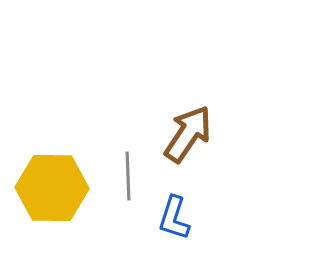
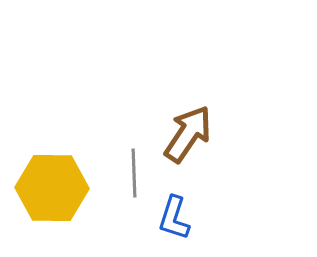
gray line: moved 6 px right, 3 px up
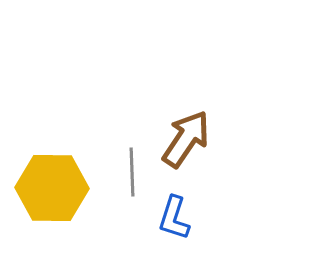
brown arrow: moved 2 px left, 5 px down
gray line: moved 2 px left, 1 px up
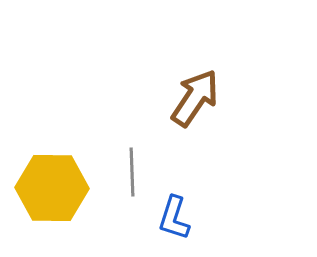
brown arrow: moved 9 px right, 41 px up
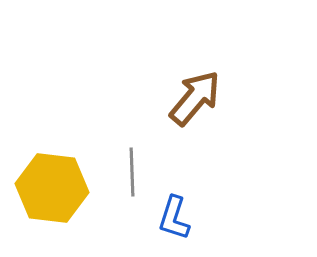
brown arrow: rotated 6 degrees clockwise
yellow hexagon: rotated 6 degrees clockwise
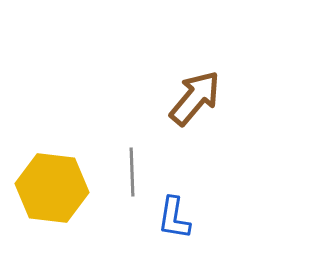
blue L-shape: rotated 9 degrees counterclockwise
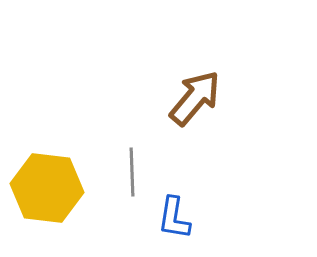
yellow hexagon: moved 5 px left
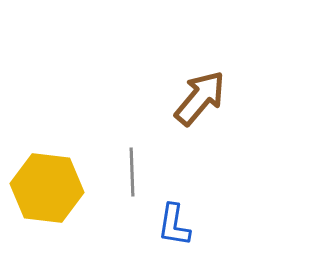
brown arrow: moved 5 px right
blue L-shape: moved 7 px down
